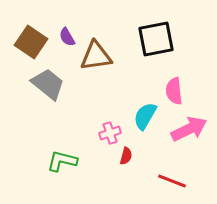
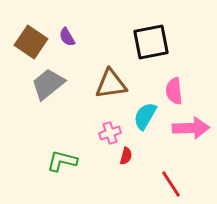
black square: moved 5 px left, 3 px down
brown triangle: moved 15 px right, 28 px down
gray trapezoid: rotated 78 degrees counterclockwise
pink arrow: moved 2 px right, 1 px up; rotated 24 degrees clockwise
red line: moved 1 px left, 3 px down; rotated 36 degrees clockwise
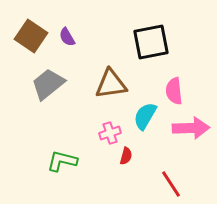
brown square: moved 6 px up
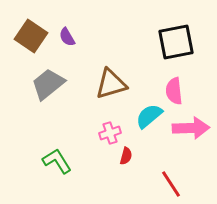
black square: moved 25 px right
brown triangle: rotated 8 degrees counterclockwise
cyan semicircle: moved 4 px right; rotated 20 degrees clockwise
green L-shape: moved 5 px left; rotated 44 degrees clockwise
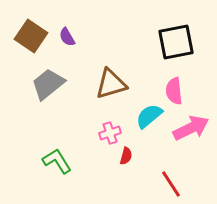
pink arrow: rotated 24 degrees counterclockwise
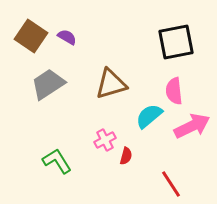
purple semicircle: rotated 150 degrees clockwise
gray trapezoid: rotated 6 degrees clockwise
pink arrow: moved 1 px right, 2 px up
pink cross: moved 5 px left, 7 px down; rotated 10 degrees counterclockwise
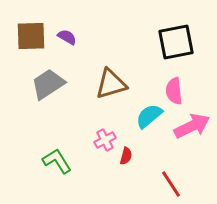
brown square: rotated 36 degrees counterclockwise
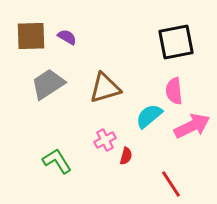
brown triangle: moved 6 px left, 4 px down
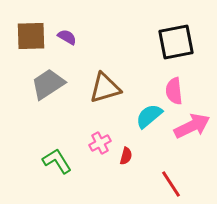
pink cross: moved 5 px left, 3 px down
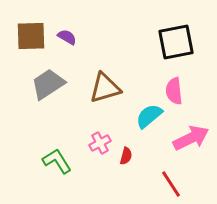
pink arrow: moved 1 px left, 12 px down
